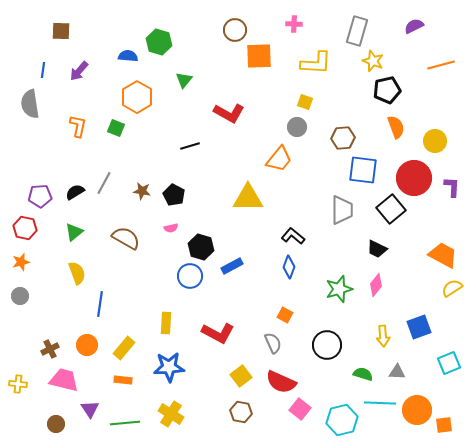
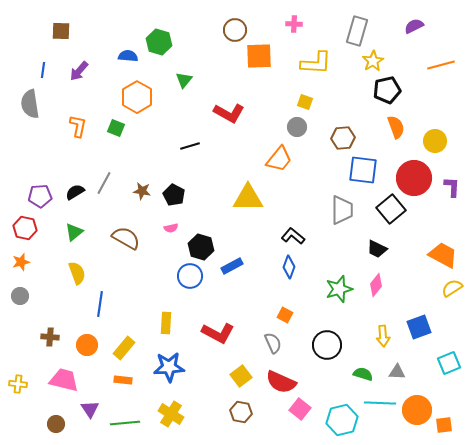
yellow star at (373, 61): rotated 20 degrees clockwise
brown cross at (50, 349): moved 12 px up; rotated 30 degrees clockwise
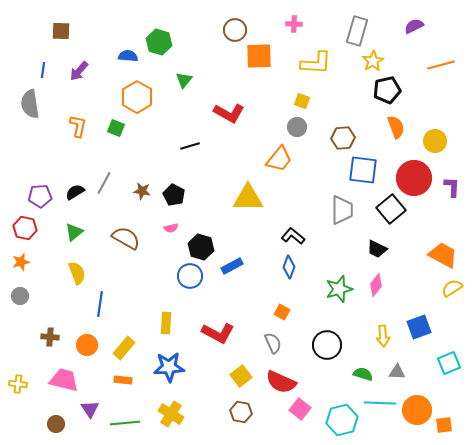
yellow square at (305, 102): moved 3 px left, 1 px up
orange square at (285, 315): moved 3 px left, 3 px up
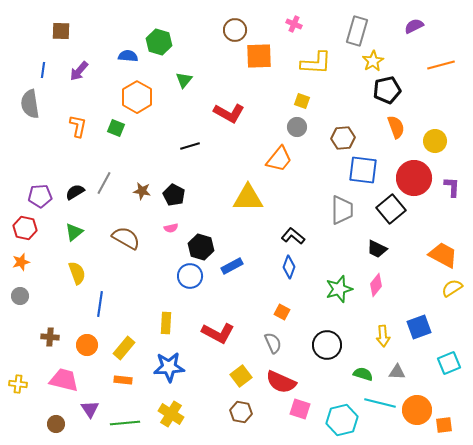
pink cross at (294, 24): rotated 21 degrees clockwise
cyan line at (380, 403): rotated 12 degrees clockwise
pink square at (300, 409): rotated 20 degrees counterclockwise
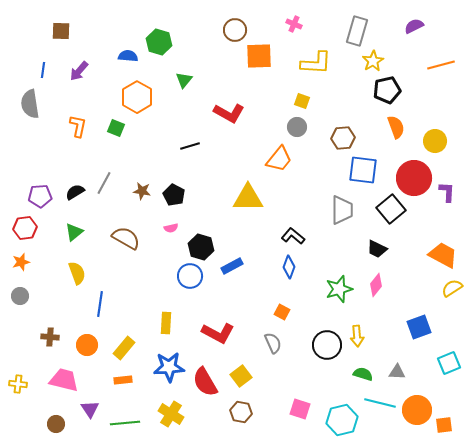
purple L-shape at (452, 187): moved 5 px left, 5 px down
red hexagon at (25, 228): rotated 20 degrees counterclockwise
yellow arrow at (383, 336): moved 26 px left
orange rectangle at (123, 380): rotated 12 degrees counterclockwise
red semicircle at (281, 382): moved 76 px left; rotated 36 degrees clockwise
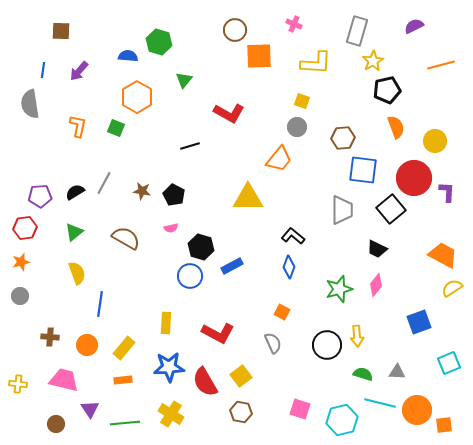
blue square at (419, 327): moved 5 px up
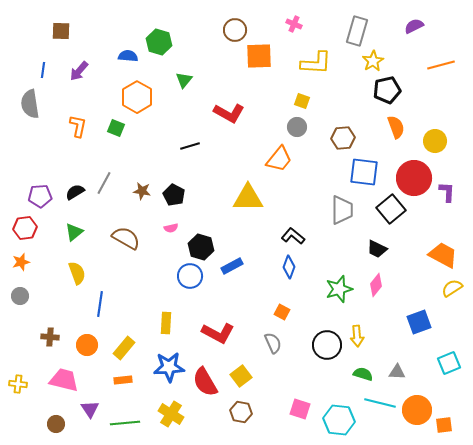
blue square at (363, 170): moved 1 px right, 2 px down
cyan hexagon at (342, 420): moved 3 px left; rotated 20 degrees clockwise
